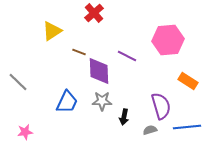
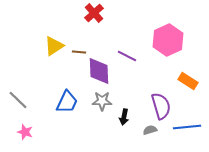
yellow triangle: moved 2 px right, 15 px down
pink hexagon: rotated 20 degrees counterclockwise
brown line: rotated 16 degrees counterclockwise
gray line: moved 18 px down
pink star: rotated 28 degrees clockwise
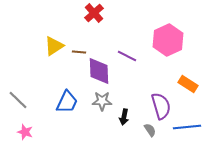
orange rectangle: moved 3 px down
gray semicircle: rotated 72 degrees clockwise
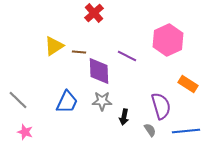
blue line: moved 1 px left, 4 px down
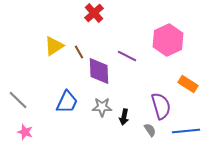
brown line: rotated 56 degrees clockwise
gray star: moved 6 px down
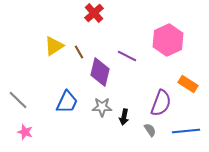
purple diamond: moved 1 px right, 1 px down; rotated 16 degrees clockwise
purple semicircle: moved 3 px up; rotated 36 degrees clockwise
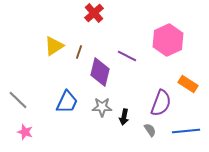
brown line: rotated 48 degrees clockwise
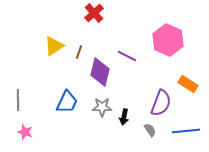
pink hexagon: rotated 12 degrees counterclockwise
gray line: rotated 45 degrees clockwise
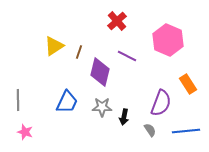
red cross: moved 23 px right, 8 px down
orange rectangle: rotated 24 degrees clockwise
